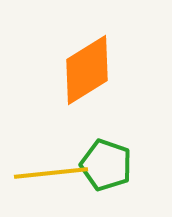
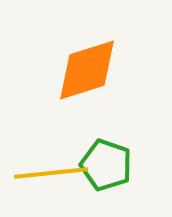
orange diamond: rotated 14 degrees clockwise
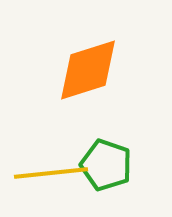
orange diamond: moved 1 px right
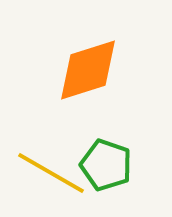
yellow line: rotated 36 degrees clockwise
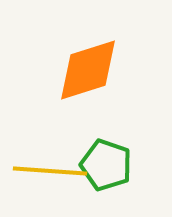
yellow line: moved 1 px left, 2 px up; rotated 26 degrees counterclockwise
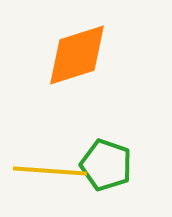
orange diamond: moved 11 px left, 15 px up
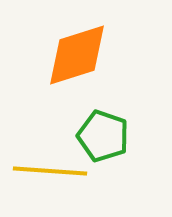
green pentagon: moved 3 px left, 29 px up
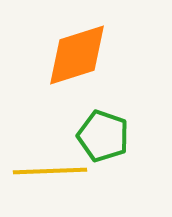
yellow line: rotated 6 degrees counterclockwise
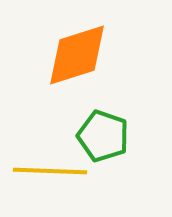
yellow line: rotated 4 degrees clockwise
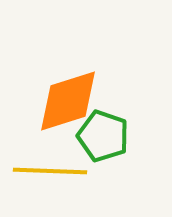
orange diamond: moved 9 px left, 46 px down
